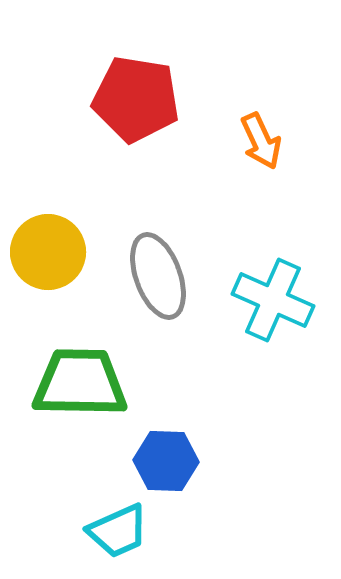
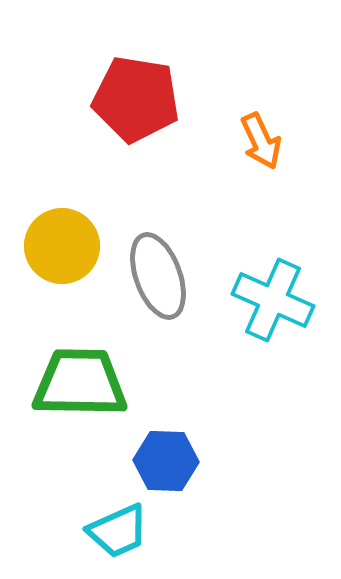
yellow circle: moved 14 px right, 6 px up
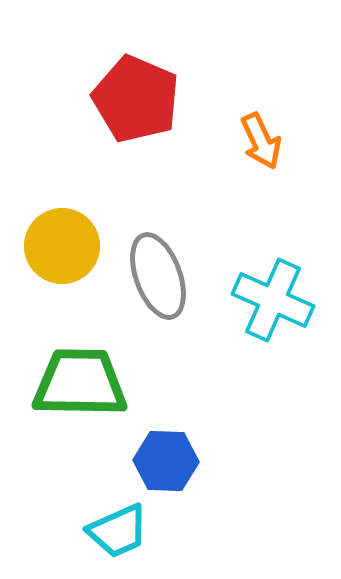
red pentagon: rotated 14 degrees clockwise
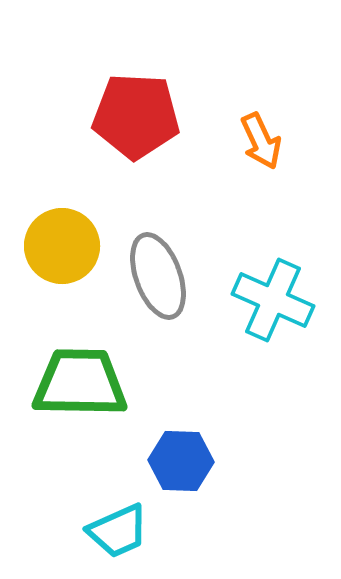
red pentagon: moved 17 px down; rotated 20 degrees counterclockwise
blue hexagon: moved 15 px right
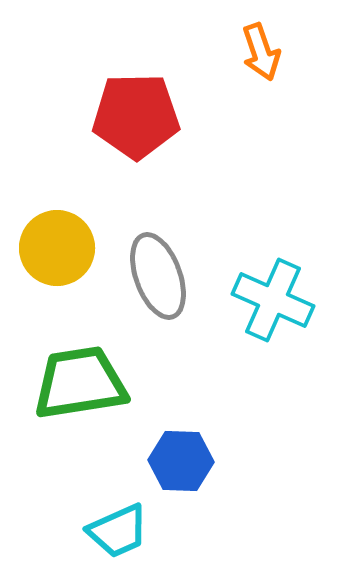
red pentagon: rotated 4 degrees counterclockwise
orange arrow: moved 89 px up; rotated 6 degrees clockwise
yellow circle: moved 5 px left, 2 px down
green trapezoid: rotated 10 degrees counterclockwise
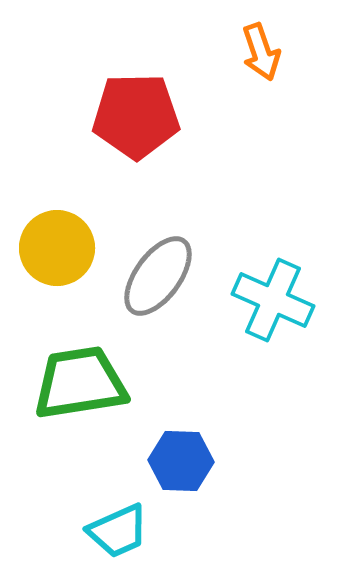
gray ellipse: rotated 56 degrees clockwise
